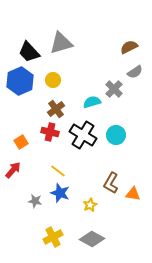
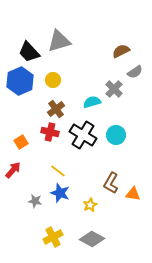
gray triangle: moved 2 px left, 2 px up
brown semicircle: moved 8 px left, 4 px down
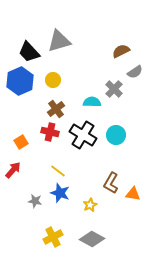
cyan semicircle: rotated 18 degrees clockwise
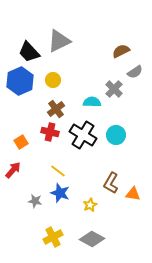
gray triangle: rotated 10 degrees counterclockwise
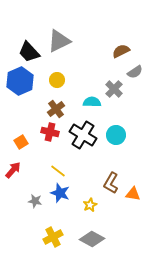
yellow circle: moved 4 px right
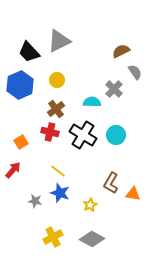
gray semicircle: rotated 91 degrees counterclockwise
blue hexagon: moved 4 px down
